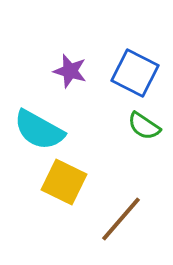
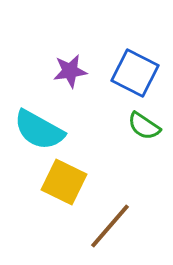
purple star: rotated 24 degrees counterclockwise
brown line: moved 11 px left, 7 px down
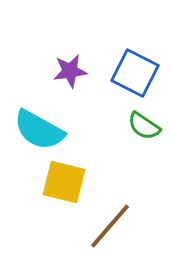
yellow square: rotated 12 degrees counterclockwise
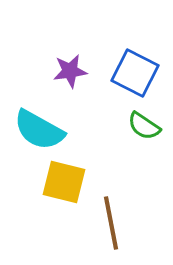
brown line: moved 1 px right, 3 px up; rotated 52 degrees counterclockwise
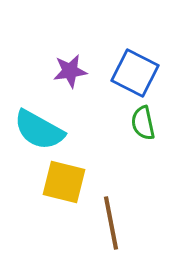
green semicircle: moved 1 px left, 3 px up; rotated 44 degrees clockwise
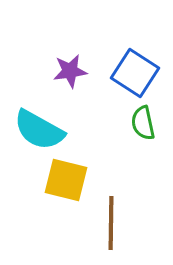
blue square: rotated 6 degrees clockwise
yellow square: moved 2 px right, 2 px up
brown line: rotated 12 degrees clockwise
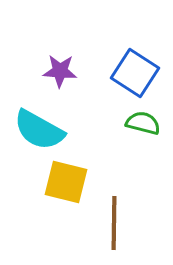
purple star: moved 10 px left; rotated 12 degrees clockwise
green semicircle: rotated 116 degrees clockwise
yellow square: moved 2 px down
brown line: moved 3 px right
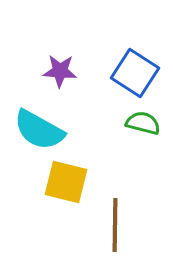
brown line: moved 1 px right, 2 px down
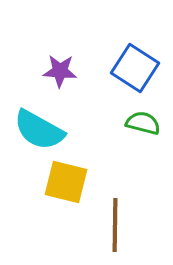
blue square: moved 5 px up
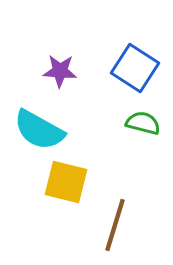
brown line: rotated 16 degrees clockwise
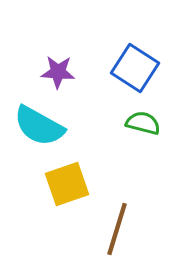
purple star: moved 2 px left, 1 px down
cyan semicircle: moved 4 px up
yellow square: moved 1 px right, 2 px down; rotated 33 degrees counterclockwise
brown line: moved 2 px right, 4 px down
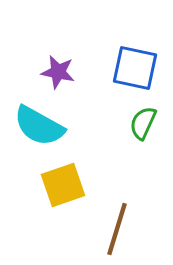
blue square: rotated 21 degrees counterclockwise
purple star: rotated 8 degrees clockwise
green semicircle: rotated 80 degrees counterclockwise
yellow square: moved 4 px left, 1 px down
